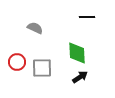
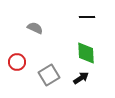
green diamond: moved 9 px right
gray square: moved 7 px right, 7 px down; rotated 30 degrees counterclockwise
black arrow: moved 1 px right, 1 px down
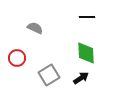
red circle: moved 4 px up
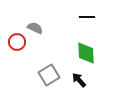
red circle: moved 16 px up
black arrow: moved 2 px left, 2 px down; rotated 98 degrees counterclockwise
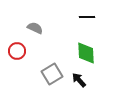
red circle: moved 9 px down
gray square: moved 3 px right, 1 px up
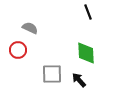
black line: moved 1 px right, 5 px up; rotated 70 degrees clockwise
gray semicircle: moved 5 px left
red circle: moved 1 px right, 1 px up
gray square: rotated 30 degrees clockwise
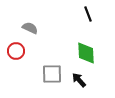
black line: moved 2 px down
red circle: moved 2 px left, 1 px down
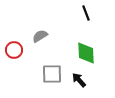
black line: moved 2 px left, 1 px up
gray semicircle: moved 10 px right, 8 px down; rotated 56 degrees counterclockwise
red circle: moved 2 px left, 1 px up
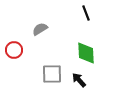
gray semicircle: moved 7 px up
